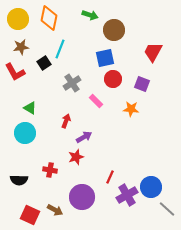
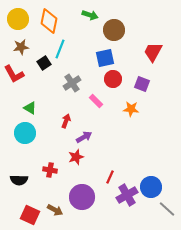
orange diamond: moved 3 px down
red L-shape: moved 1 px left, 2 px down
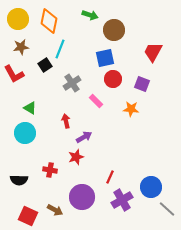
black square: moved 1 px right, 2 px down
red arrow: rotated 32 degrees counterclockwise
purple cross: moved 5 px left, 5 px down
red square: moved 2 px left, 1 px down
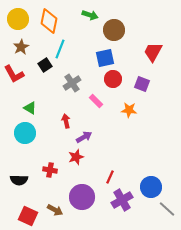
brown star: rotated 21 degrees counterclockwise
orange star: moved 2 px left, 1 px down
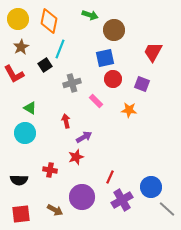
gray cross: rotated 18 degrees clockwise
red square: moved 7 px left, 2 px up; rotated 30 degrees counterclockwise
